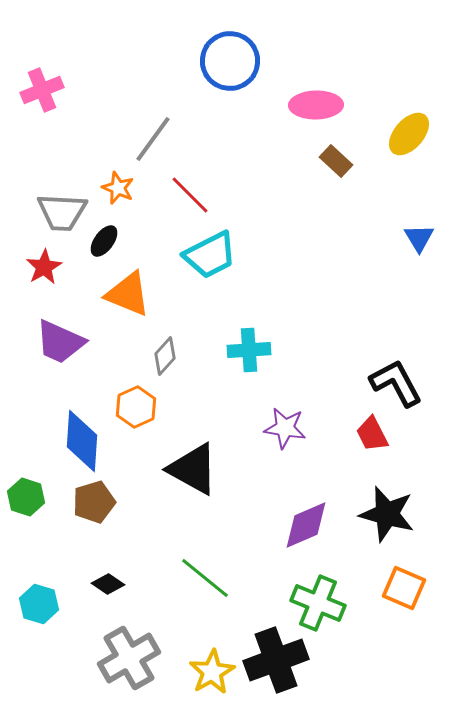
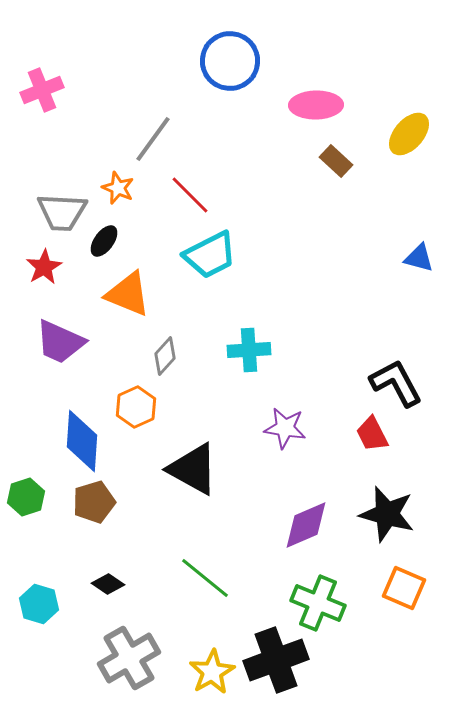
blue triangle: moved 20 px down; rotated 44 degrees counterclockwise
green hexagon: rotated 24 degrees clockwise
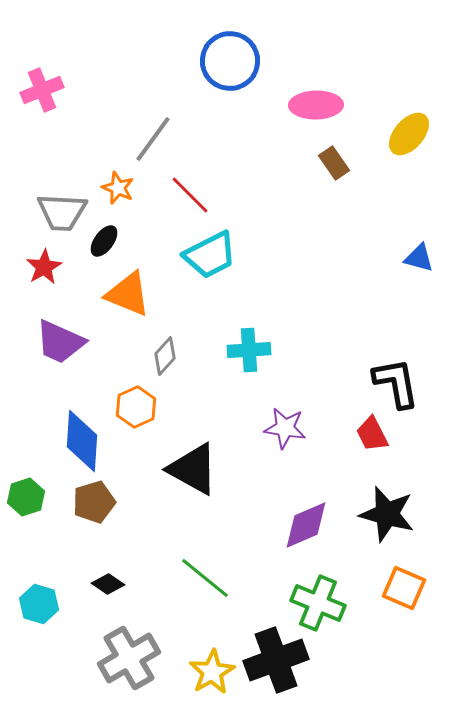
brown rectangle: moved 2 px left, 2 px down; rotated 12 degrees clockwise
black L-shape: rotated 18 degrees clockwise
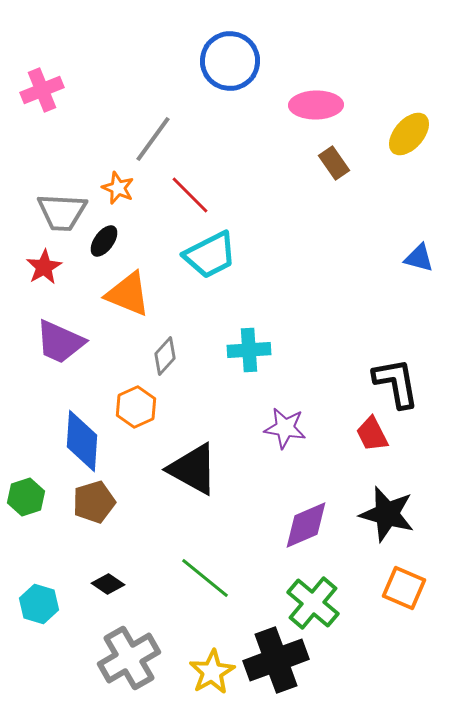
green cross: moved 5 px left; rotated 18 degrees clockwise
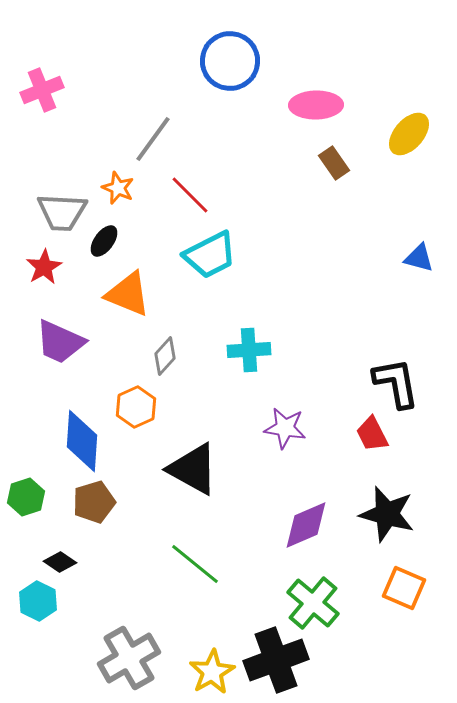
green line: moved 10 px left, 14 px up
black diamond: moved 48 px left, 22 px up
cyan hexagon: moved 1 px left, 3 px up; rotated 9 degrees clockwise
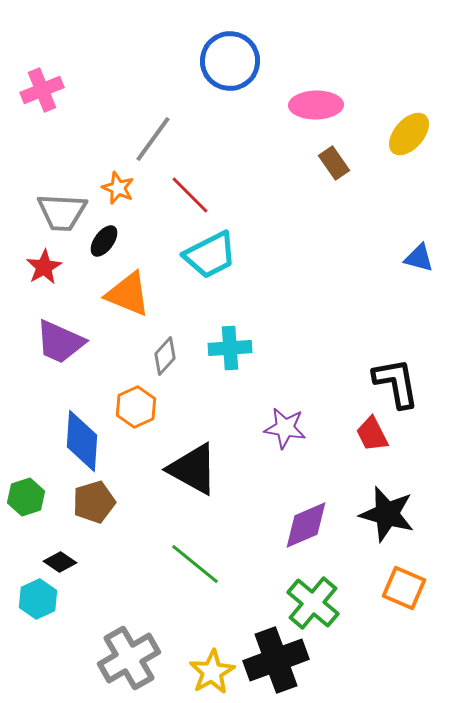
cyan cross: moved 19 px left, 2 px up
cyan hexagon: moved 2 px up; rotated 9 degrees clockwise
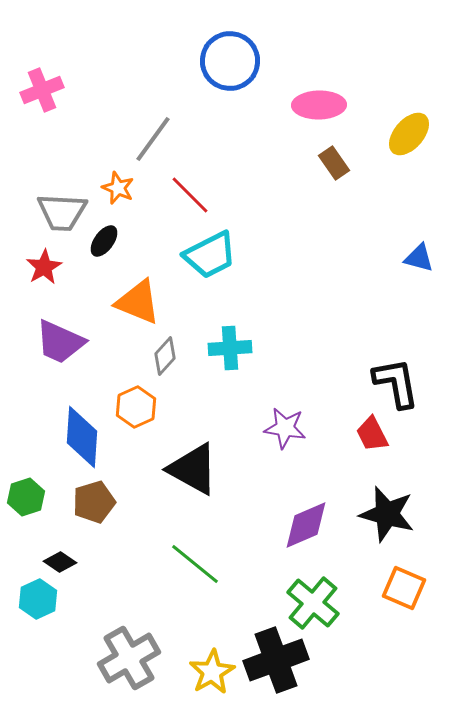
pink ellipse: moved 3 px right
orange triangle: moved 10 px right, 8 px down
blue diamond: moved 4 px up
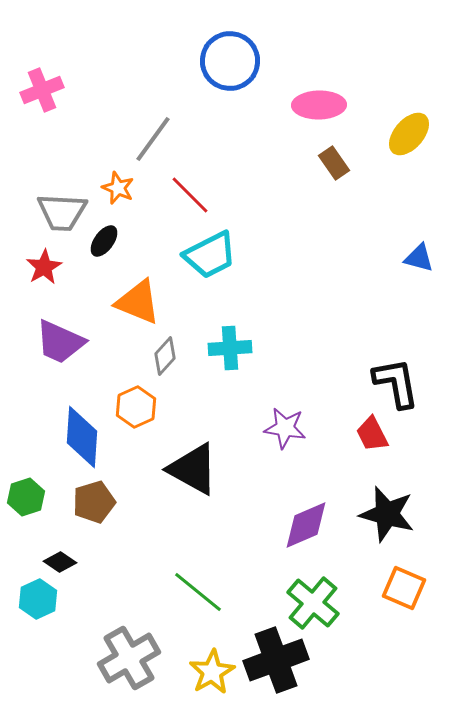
green line: moved 3 px right, 28 px down
